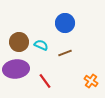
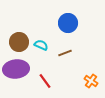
blue circle: moved 3 px right
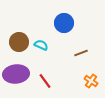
blue circle: moved 4 px left
brown line: moved 16 px right
purple ellipse: moved 5 px down
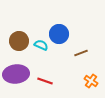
blue circle: moved 5 px left, 11 px down
brown circle: moved 1 px up
red line: rotated 35 degrees counterclockwise
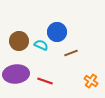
blue circle: moved 2 px left, 2 px up
brown line: moved 10 px left
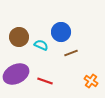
blue circle: moved 4 px right
brown circle: moved 4 px up
purple ellipse: rotated 20 degrees counterclockwise
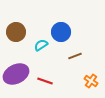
brown circle: moved 3 px left, 5 px up
cyan semicircle: rotated 56 degrees counterclockwise
brown line: moved 4 px right, 3 px down
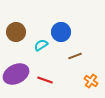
red line: moved 1 px up
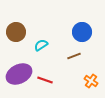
blue circle: moved 21 px right
brown line: moved 1 px left
purple ellipse: moved 3 px right
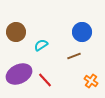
red line: rotated 28 degrees clockwise
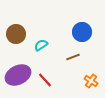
brown circle: moved 2 px down
brown line: moved 1 px left, 1 px down
purple ellipse: moved 1 px left, 1 px down
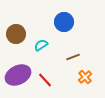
blue circle: moved 18 px left, 10 px up
orange cross: moved 6 px left, 4 px up; rotated 16 degrees clockwise
